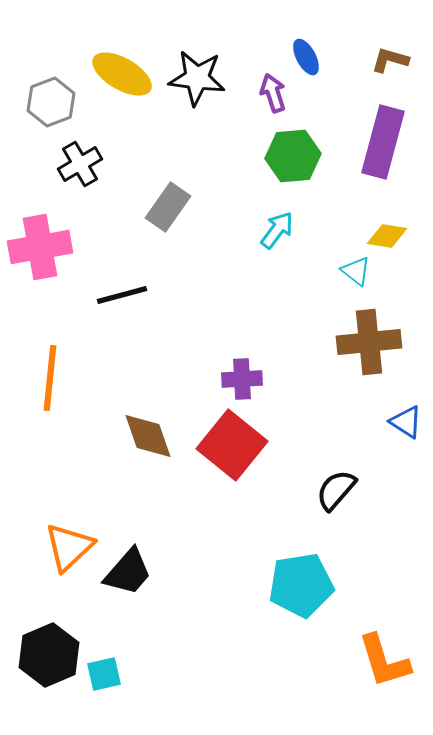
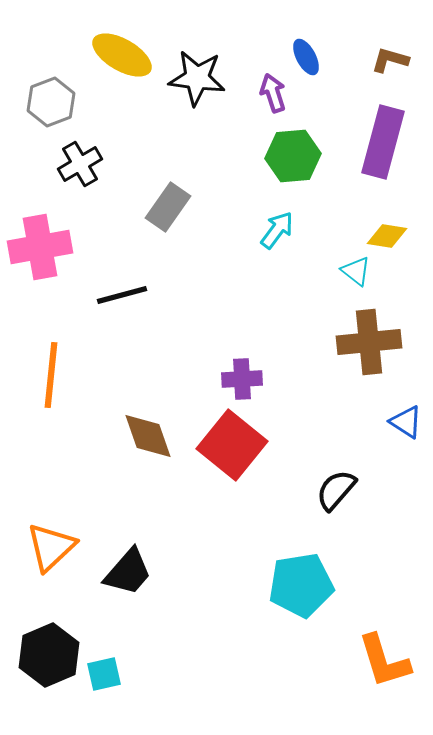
yellow ellipse: moved 19 px up
orange line: moved 1 px right, 3 px up
orange triangle: moved 18 px left
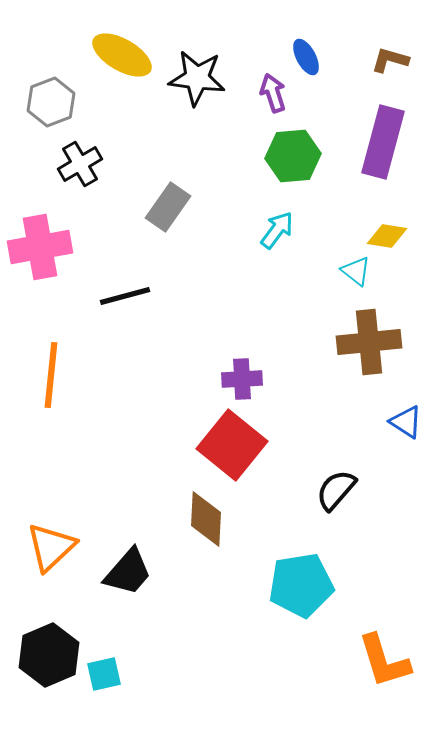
black line: moved 3 px right, 1 px down
brown diamond: moved 58 px right, 83 px down; rotated 22 degrees clockwise
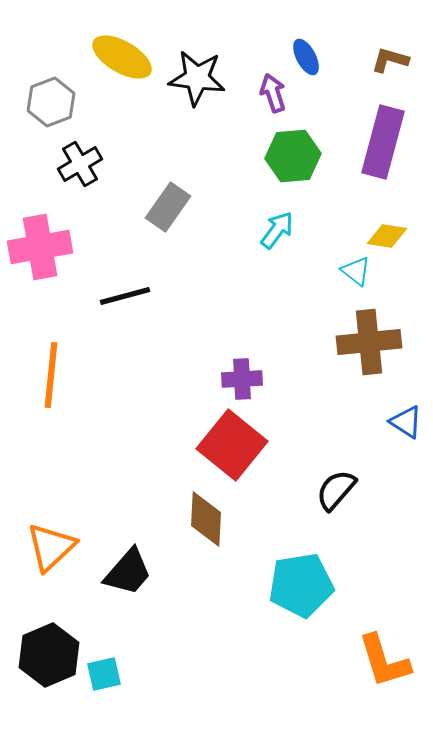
yellow ellipse: moved 2 px down
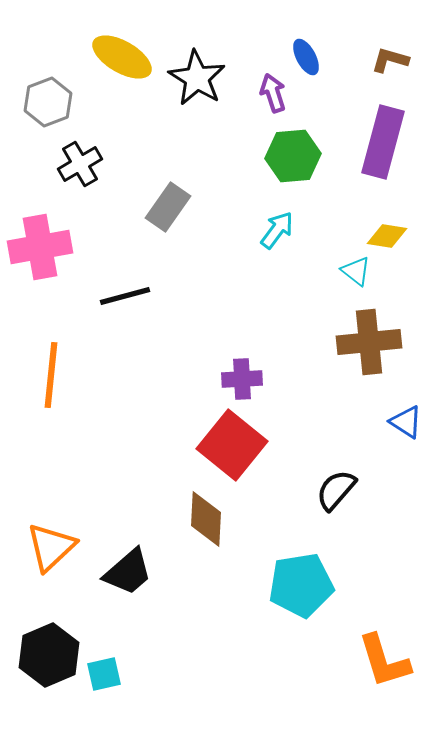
black star: rotated 24 degrees clockwise
gray hexagon: moved 3 px left
black trapezoid: rotated 8 degrees clockwise
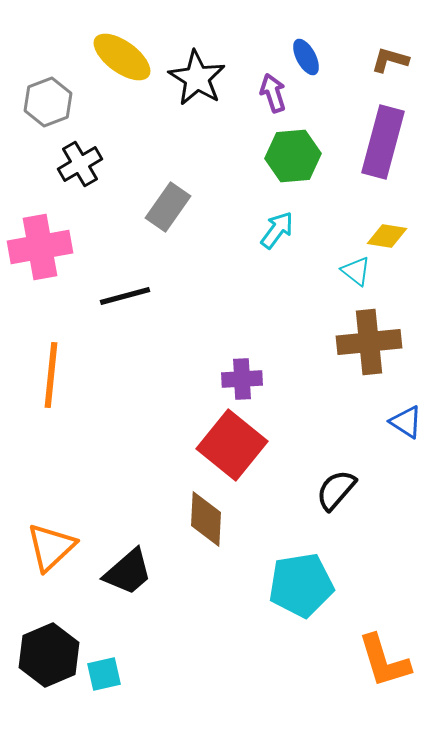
yellow ellipse: rotated 6 degrees clockwise
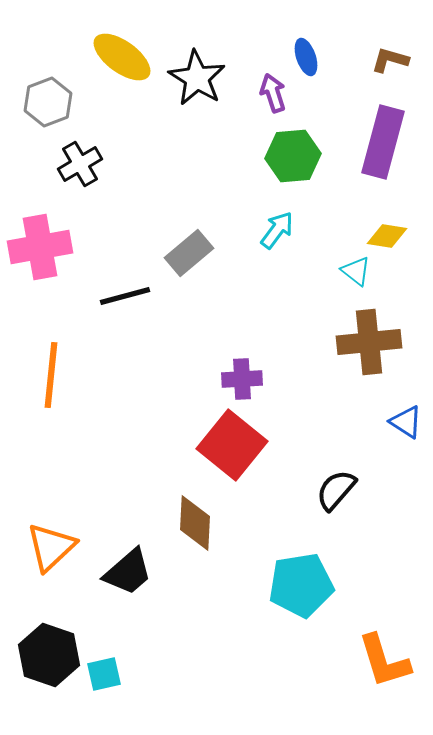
blue ellipse: rotated 9 degrees clockwise
gray rectangle: moved 21 px right, 46 px down; rotated 15 degrees clockwise
brown diamond: moved 11 px left, 4 px down
black hexagon: rotated 18 degrees counterclockwise
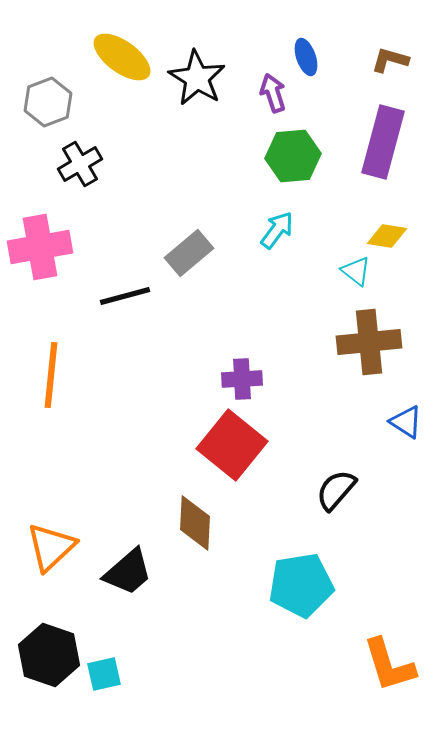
orange L-shape: moved 5 px right, 4 px down
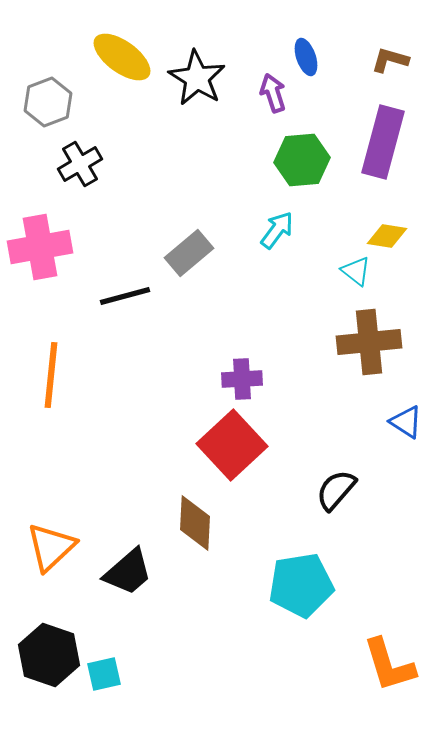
green hexagon: moved 9 px right, 4 px down
red square: rotated 8 degrees clockwise
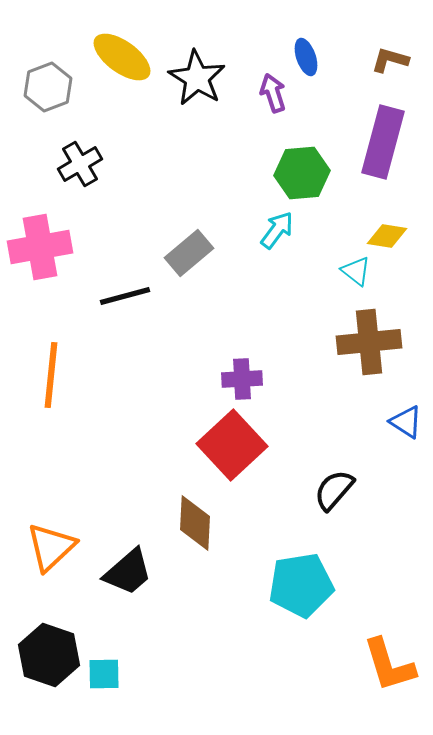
gray hexagon: moved 15 px up
green hexagon: moved 13 px down
black semicircle: moved 2 px left
cyan square: rotated 12 degrees clockwise
